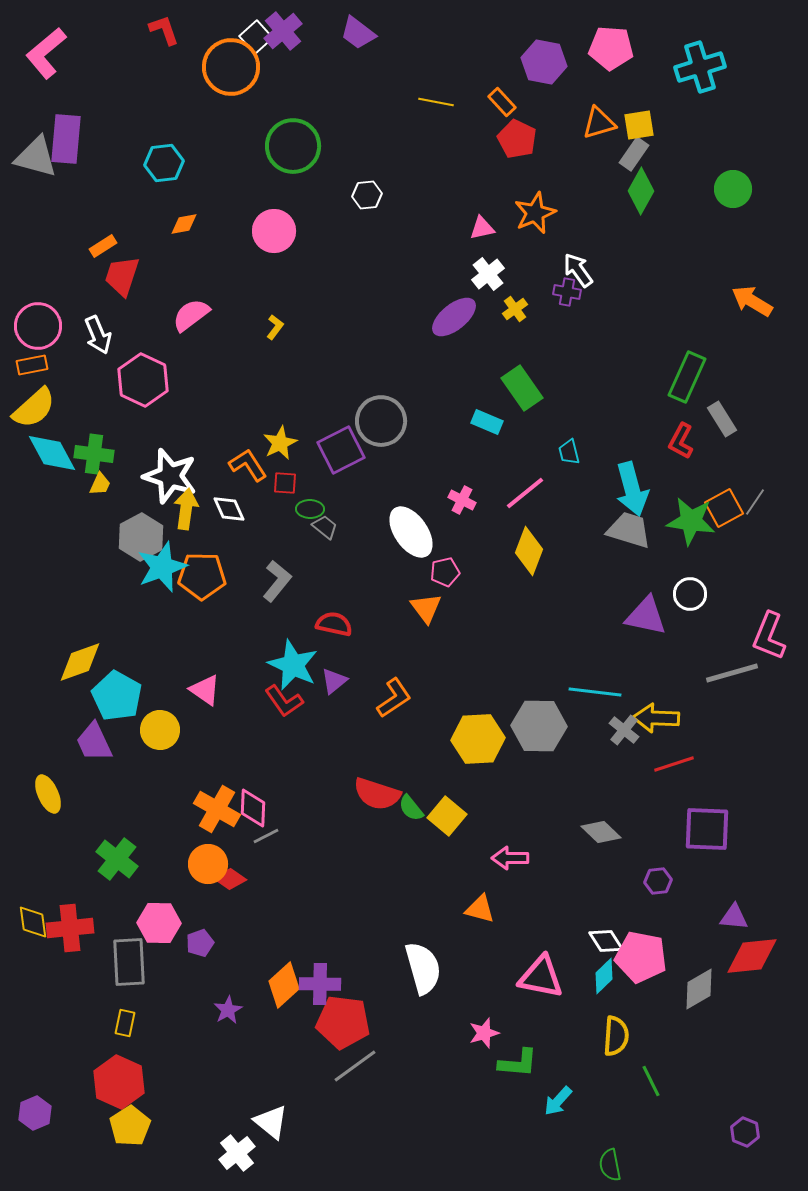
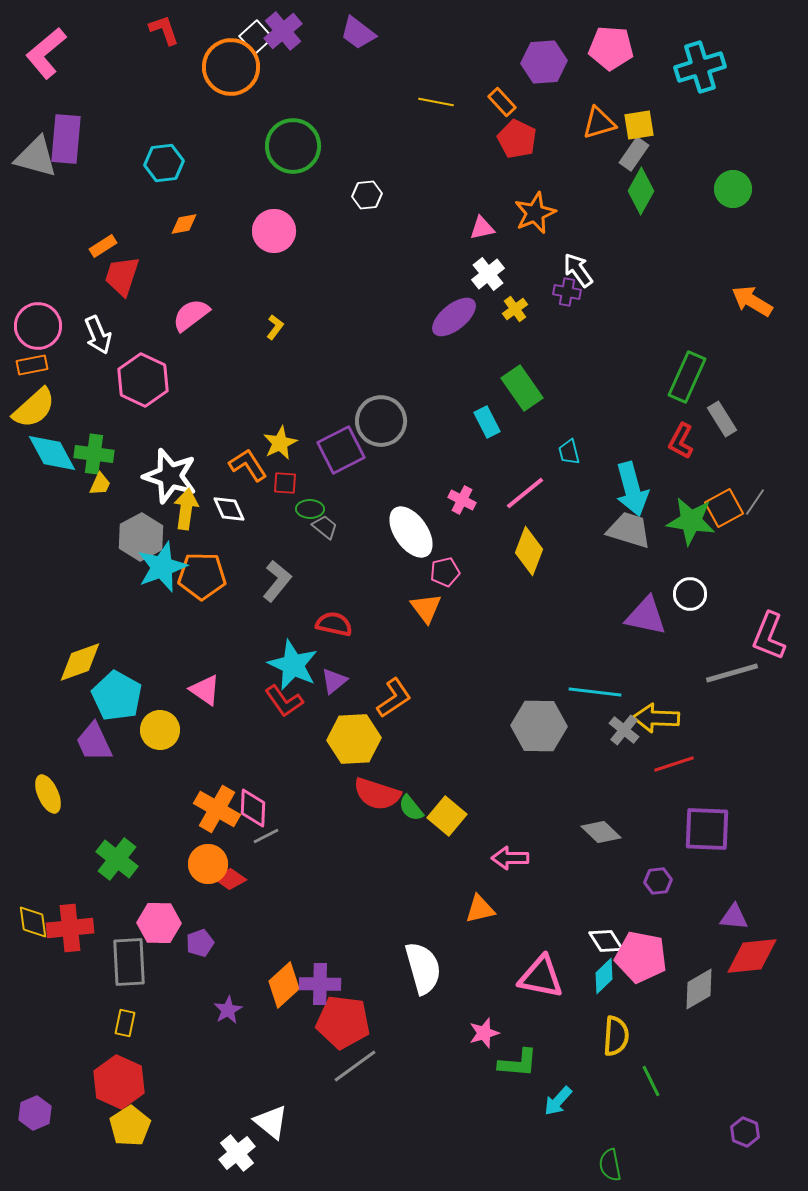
purple hexagon at (544, 62): rotated 15 degrees counterclockwise
cyan rectangle at (487, 422): rotated 40 degrees clockwise
yellow hexagon at (478, 739): moved 124 px left
orange triangle at (480, 909): rotated 28 degrees counterclockwise
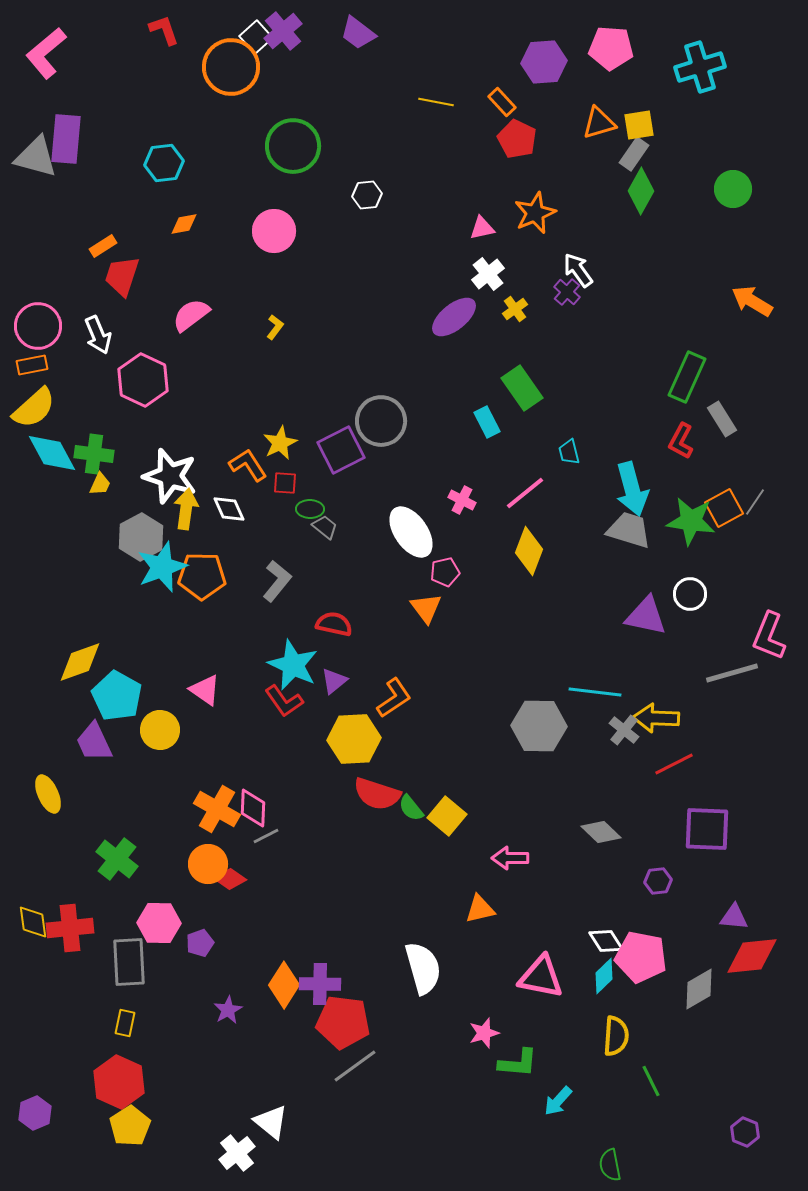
purple cross at (567, 292): rotated 32 degrees clockwise
red line at (674, 764): rotated 9 degrees counterclockwise
orange diamond at (284, 985): rotated 15 degrees counterclockwise
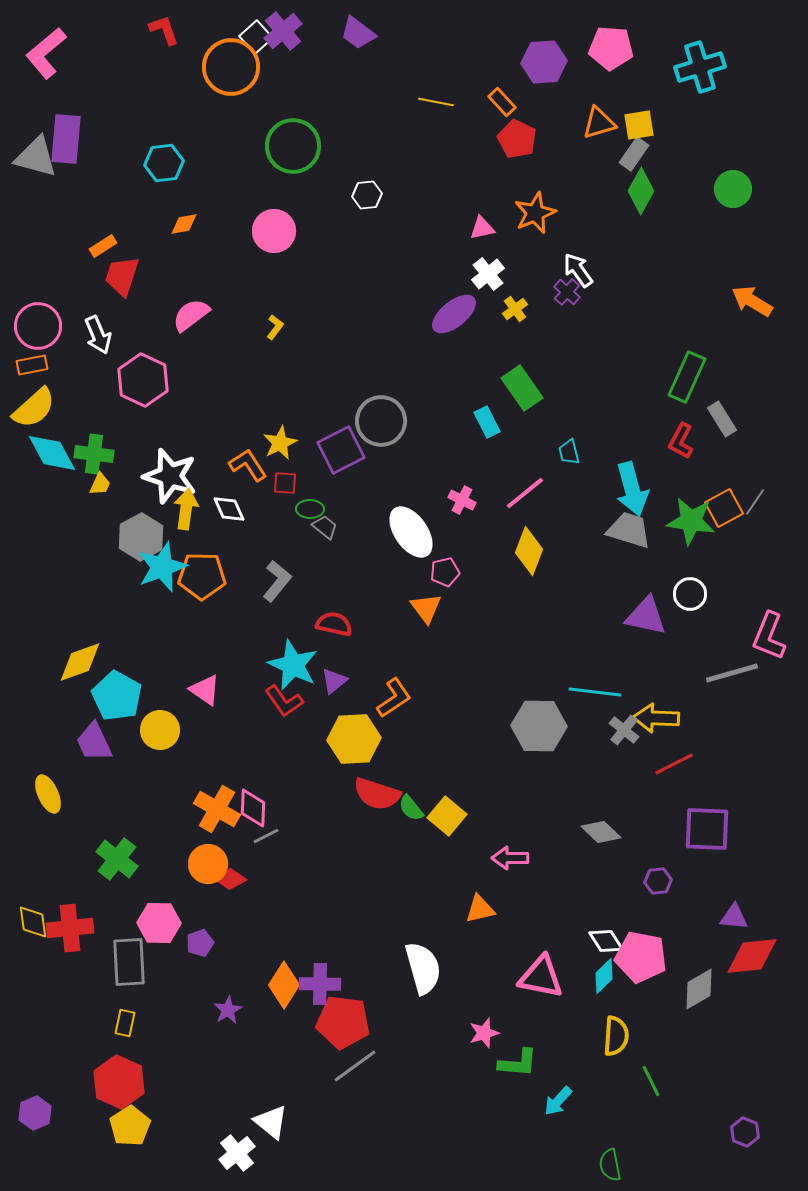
purple ellipse at (454, 317): moved 3 px up
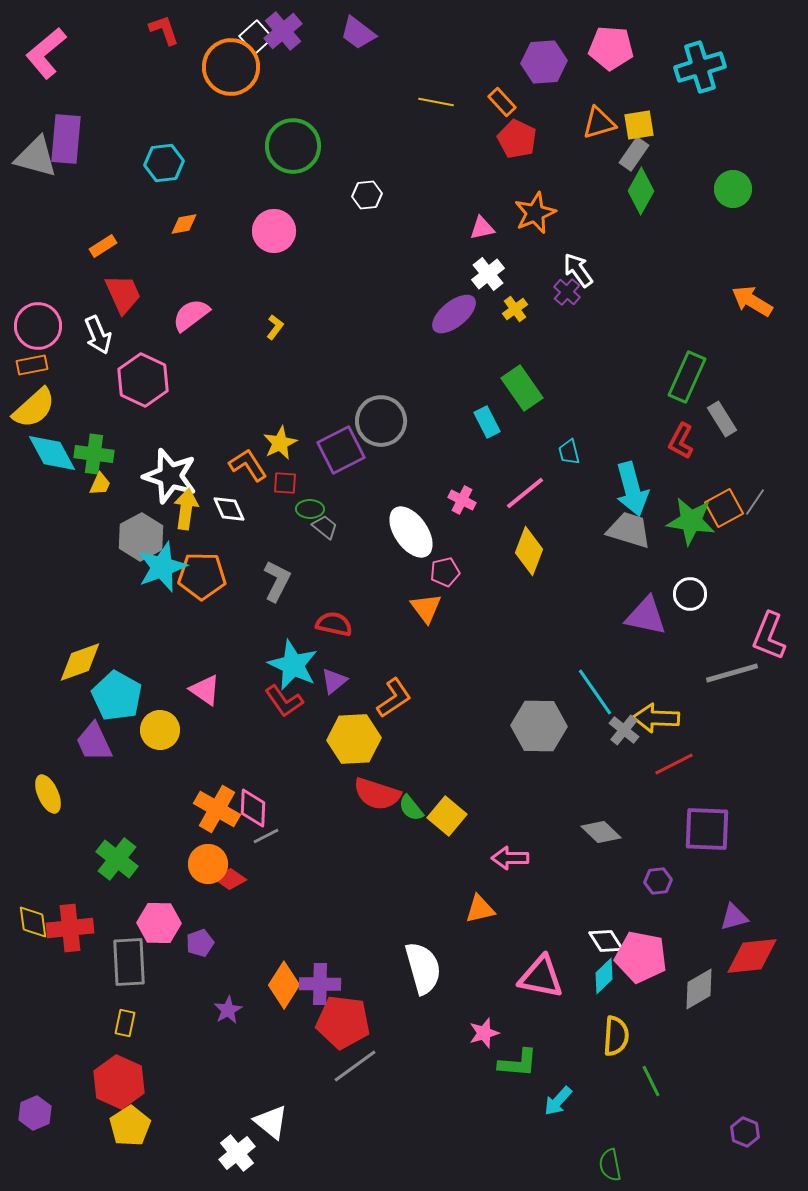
red trapezoid at (122, 276): moved 1 px right, 18 px down; rotated 138 degrees clockwise
gray L-shape at (277, 581): rotated 12 degrees counterclockwise
cyan line at (595, 692): rotated 48 degrees clockwise
purple triangle at (734, 917): rotated 20 degrees counterclockwise
